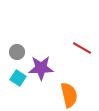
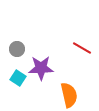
gray circle: moved 3 px up
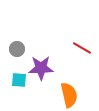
cyan square: moved 1 px right, 2 px down; rotated 28 degrees counterclockwise
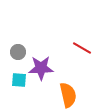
gray circle: moved 1 px right, 3 px down
orange semicircle: moved 1 px left
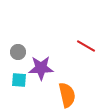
red line: moved 4 px right, 2 px up
orange semicircle: moved 1 px left
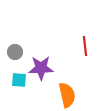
red line: moved 1 px left; rotated 54 degrees clockwise
gray circle: moved 3 px left
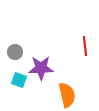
cyan square: rotated 14 degrees clockwise
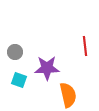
purple star: moved 6 px right
orange semicircle: moved 1 px right
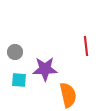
red line: moved 1 px right
purple star: moved 2 px left, 1 px down
cyan square: rotated 14 degrees counterclockwise
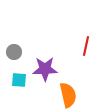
red line: rotated 18 degrees clockwise
gray circle: moved 1 px left
